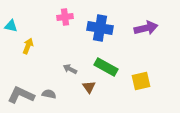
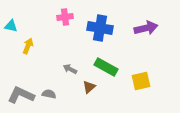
brown triangle: rotated 24 degrees clockwise
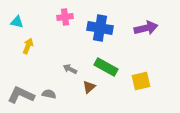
cyan triangle: moved 6 px right, 4 px up
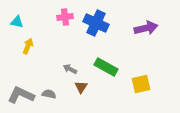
blue cross: moved 4 px left, 5 px up; rotated 15 degrees clockwise
yellow square: moved 3 px down
brown triangle: moved 8 px left; rotated 16 degrees counterclockwise
